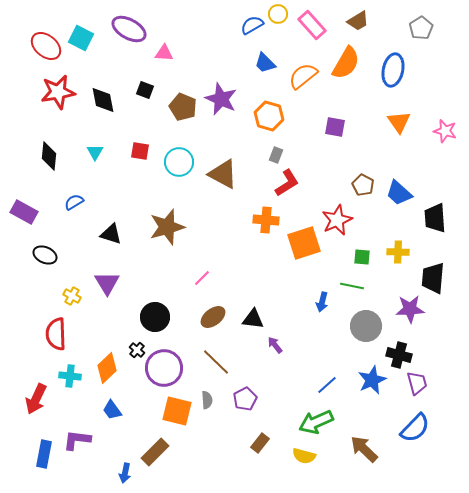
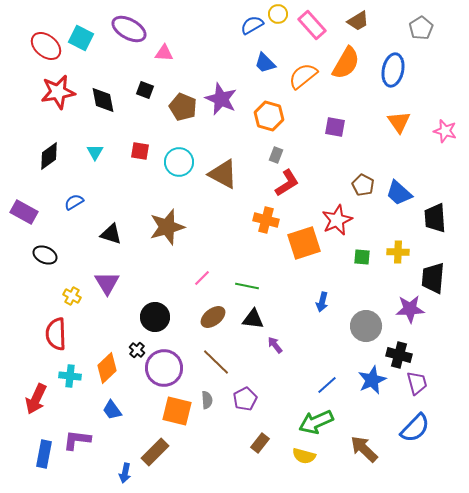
black diamond at (49, 156): rotated 48 degrees clockwise
orange cross at (266, 220): rotated 10 degrees clockwise
green line at (352, 286): moved 105 px left
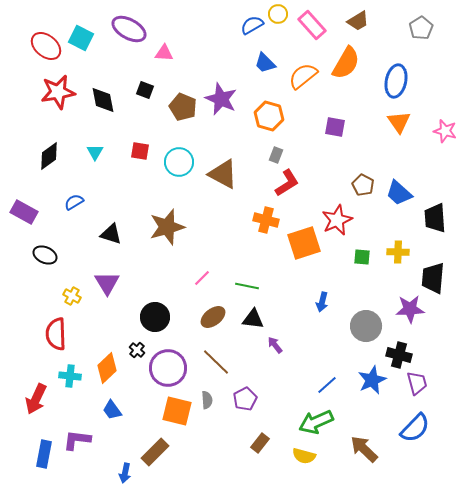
blue ellipse at (393, 70): moved 3 px right, 11 px down
purple circle at (164, 368): moved 4 px right
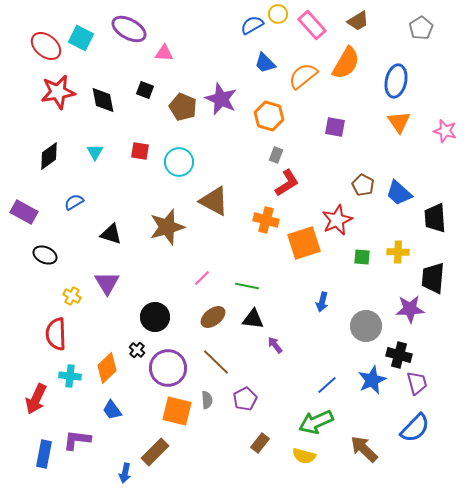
brown triangle at (223, 174): moved 9 px left, 27 px down
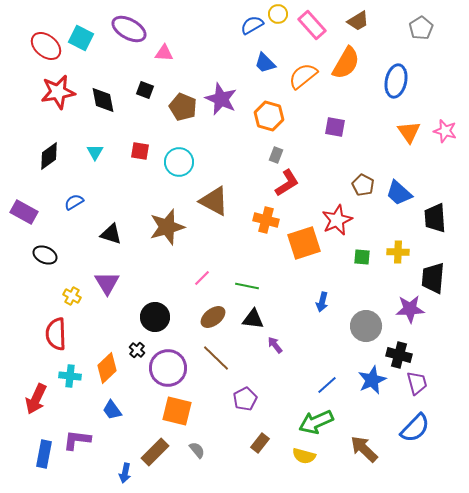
orange triangle at (399, 122): moved 10 px right, 10 px down
brown line at (216, 362): moved 4 px up
gray semicircle at (207, 400): moved 10 px left, 50 px down; rotated 36 degrees counterclockwise
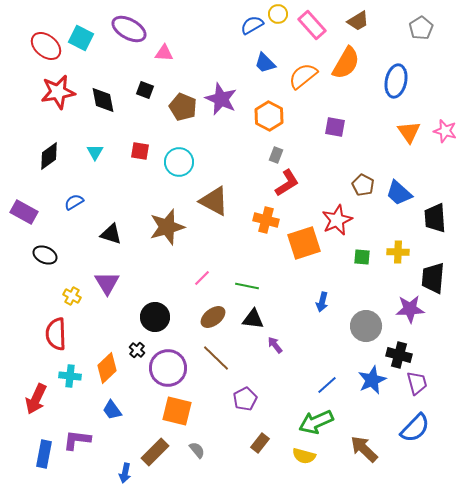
orange hexagon at (269, 116): rotated 12 degrees clockwise
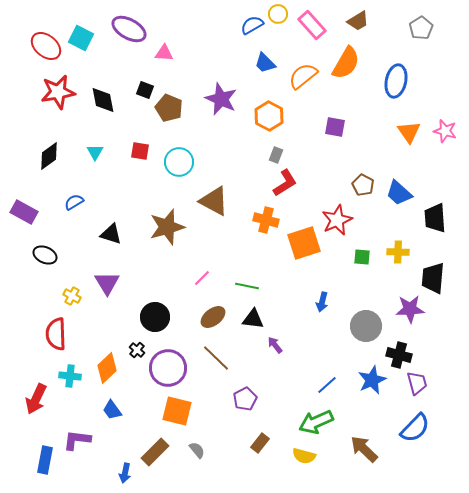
brown pentagon at (183, 107): moved 14 px left, 1 px down
red L-shape at (287, 183): moved 2 px left
blue rectangle at (44, 454): moved 1 px right, 6 px down
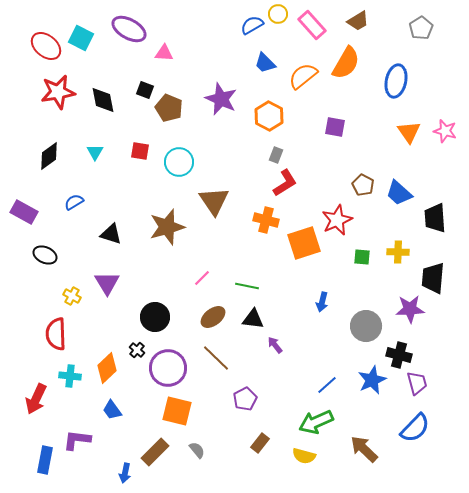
brown triangle at (214, 201): rotated 28 degrees clockwise
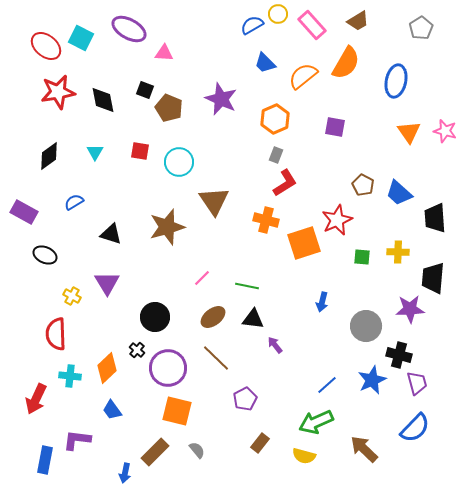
orange hexagon at (269, 116): moved 6 px right, 3 px down; rotated 8 degrees clockwise
